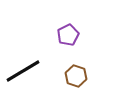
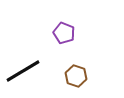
purple pentagon: moved 4 px left, 2 px up; rotated 25 degrees counterclockwise
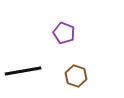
black line: rotated 21 degrees clockwise
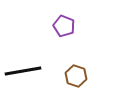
purple pentagon: moved 7 px up
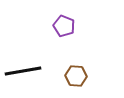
brown hexagon: rotated 15 degrees counterclockwise
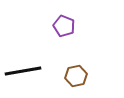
brown hexagon: rotated 15 degrees counterclockwise
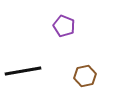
brown hexagon: moved 9 px right
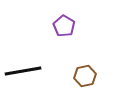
purple pentagon: rotated 10 degrees clockwise
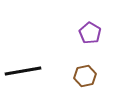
purple pentagon: moved 26 px right, 7 px down
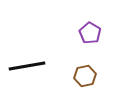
black line: moved 4 px right, 5 px up
